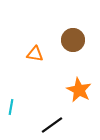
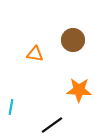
orange star: rotated 25 degrees counterclockwise
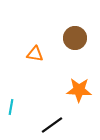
brown circle: moved 2 px right, 2 px up
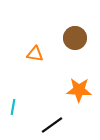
cyan line: moved 2 px right
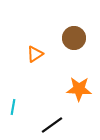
brown circle: moved 1 px left
orange triangle: rotated 42 degrees counterclockwise
orange star: moved 1 px up
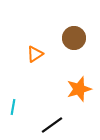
orange star: rotated 20 degrees counterclockwise
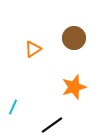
orange triangle: moved 2 px left, 5 px up
orange star: moved 5 px left, 2 px up
cyan line: rotated 14 degrees clockwise
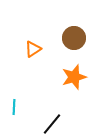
orange star: moved 10 px up
cyan line: moved 1 px right; rotated 21 degrees counterclockwise
black line: moved 1 px up; rotated 15 degrees counterclockwise
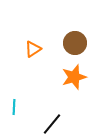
brown circle: moved 1 px right, 5 px down
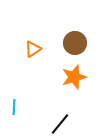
black line: moved 8 px right
